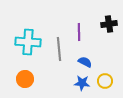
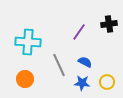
purple line: rotated 36 degrees clockwise
gray line: moved 16 px down; rotated 20 degrees counterclockwise
yellow circle: moved 2 px right, 1 px down
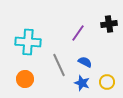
purple line: moved 1 px left, 1 px down
blue star: rotated 14 degrees clockwise
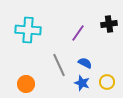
cyan cross: moved 12 px up
blue semicircle: moved 1 px down
orange circle: moved 1 px right, 5 px down
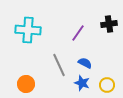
yellow circle: moved 3 px down
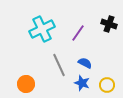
black cross: rotated 28 degrees clockwise
cyan cross: moved 14 px right, 1 px up; rotated 30 degrees counterclockwise
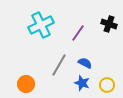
cyan cross: moved 1 px left, 4 px up
gray line: rotated 55 degrees clockwise
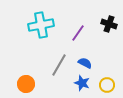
cyan cross: rotated 15 degrees clockwise
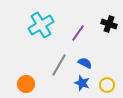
cyan cross: rotated 20 degrees counterclockwise
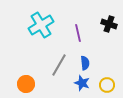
purple line: rotated 48 degrees counterclockwise
blue semicircle: rotated 56 degrees clockwise
